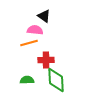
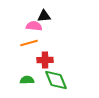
black triangle: rotated 40 degrees counterclockwise
pink semicircle: moved 1 px left, 4 px up
red cross: moved 1 px left
green diamond: rotated 20 degrees counterclockwise
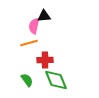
pink semicircle: rotated 84 degrees counterclockwise
green semicircle: rotated 56 degrees clockwise
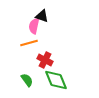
black triangle: moved 2 px left; rotated 24 degrees clockwise
red cross: rotated 28 degrees clockwise
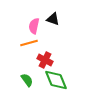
black triangle: moved 11 px right, 3 px down
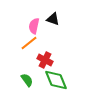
orange line: rotated 24 degrees counterclockwise
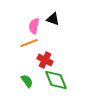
orange line: rotated 18 degrees clockwise
green semicircle: moved 1 px down
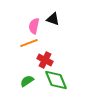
green semicircle: rotated 88 degrees counterclockwise
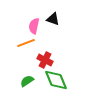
orange line: moved 3 px left
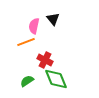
black triangle: rotated 32 degrees clockwise
orange line: moved 1 px up
green diamond: moved 1 px up
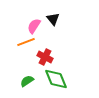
pink semicircle: rotated 21 degrees clockwise
red cross: moved 3 px up
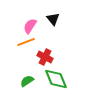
pink semicircle: moved 4 px left
